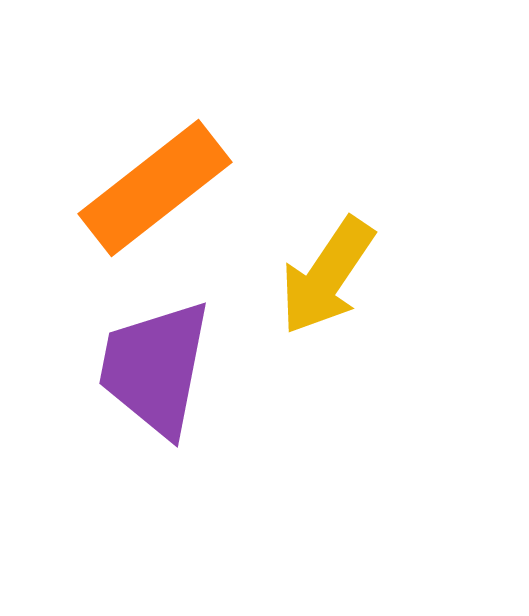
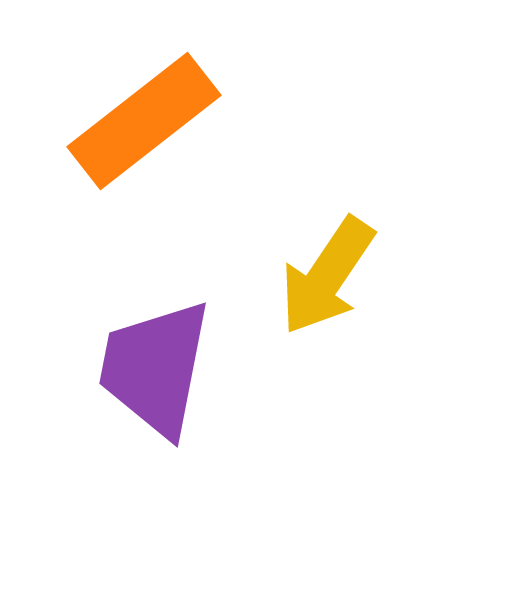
orange rectangle: moved 11 px left, 67 px up
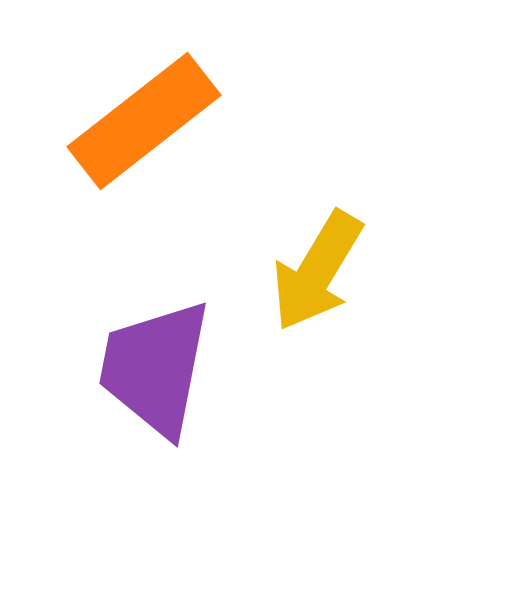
yellow arrow: moved 10 px left, 5 px up; rotated 3 degrees counterclockwise
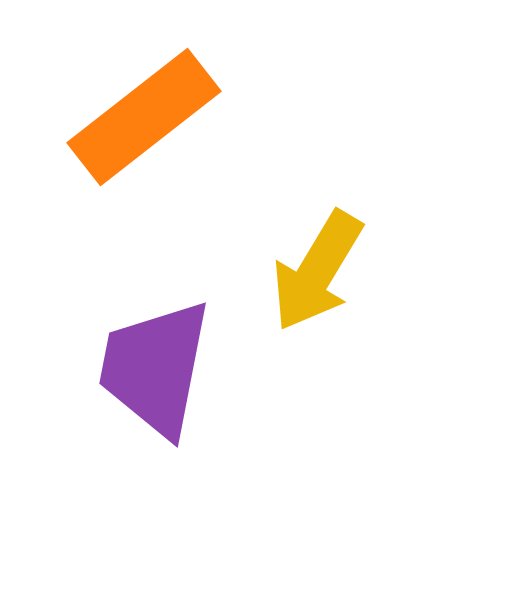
orange rectangle: moved 4 px up
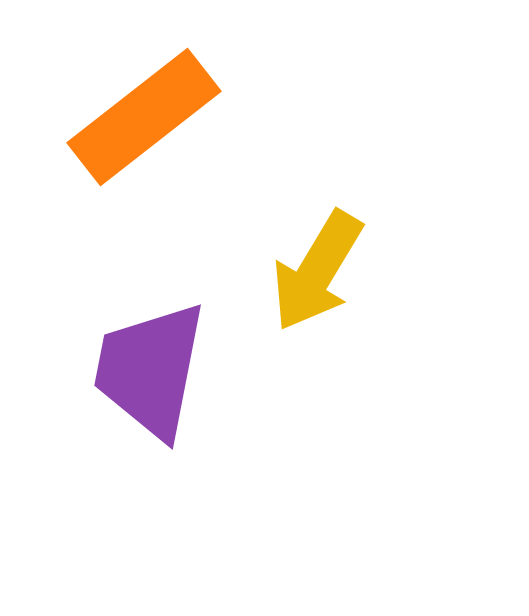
purple trapezoid: moved 5 px left, 2 px down
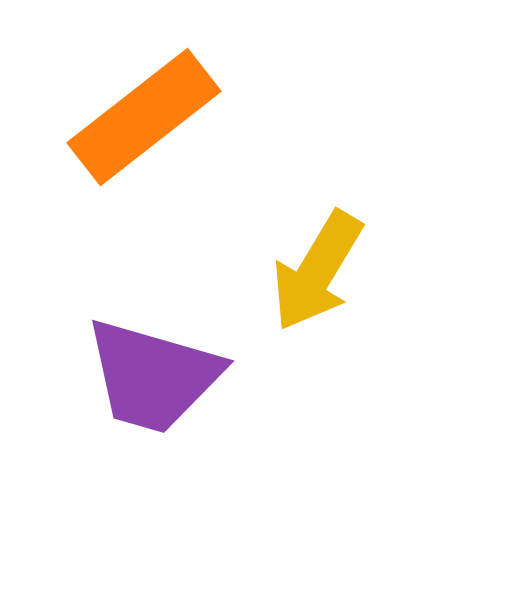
purple trapezoid: moved 3 px right, 6 px down; rotated 85 degrees counterclockwise
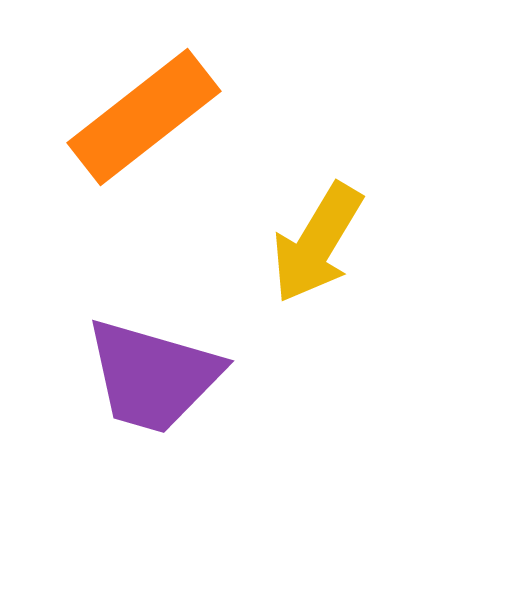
yellow arrow: moved 28 px up
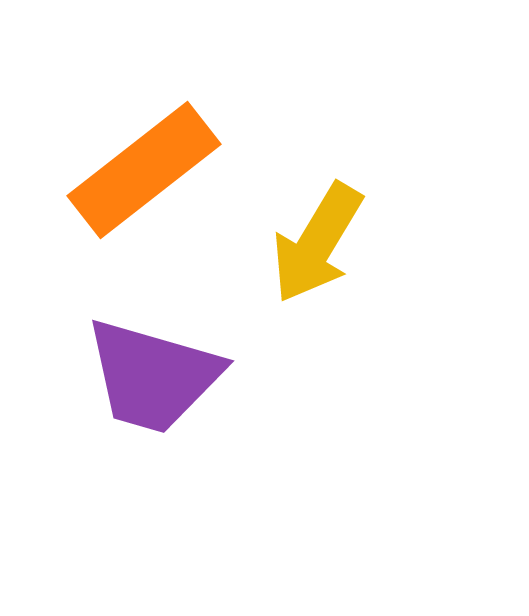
orange rectangle: moved 53 px down
